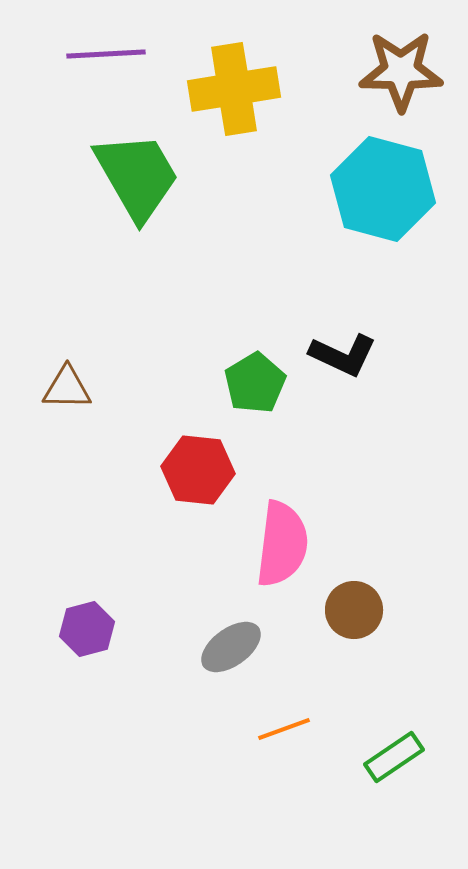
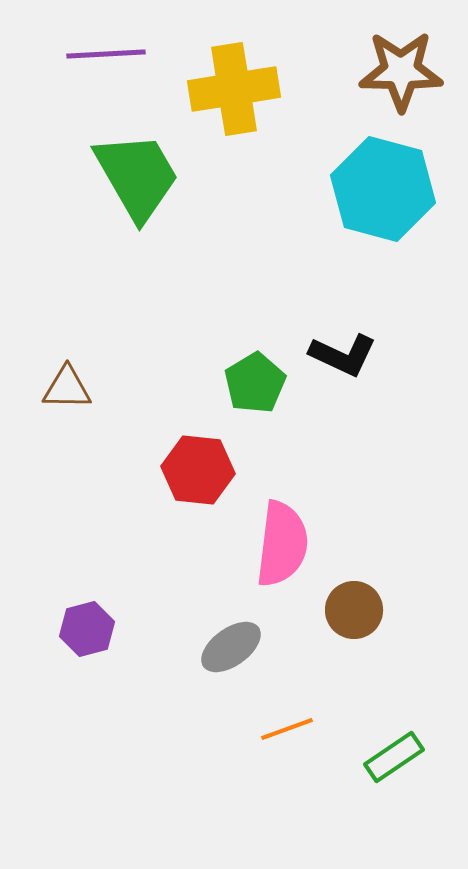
orange line: moved 3 px right
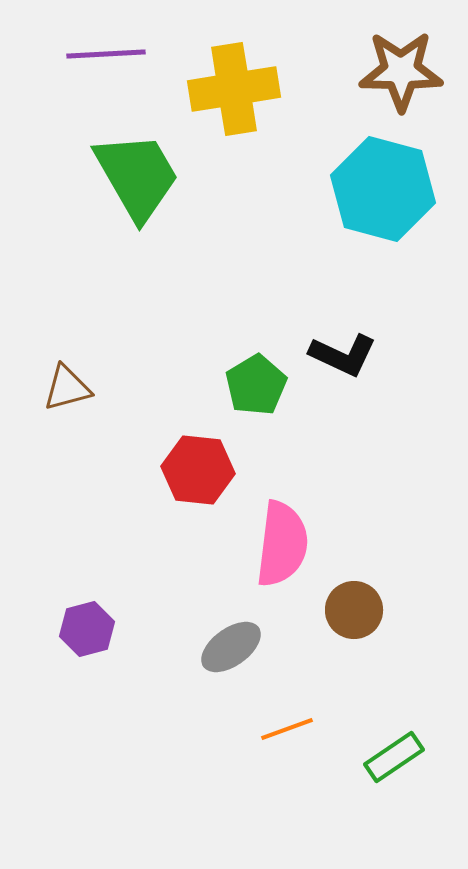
green pentagon: moved 1 px right, 2 px down
brown triangle: rotated 16 degrees counterclockwise
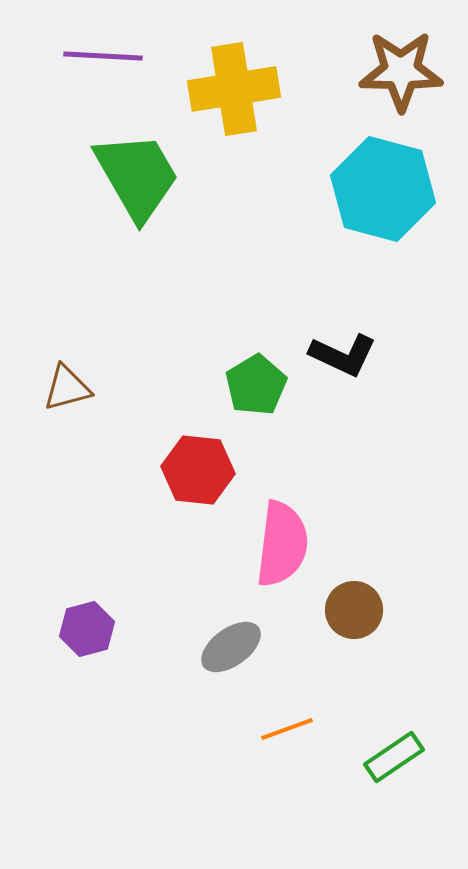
purple line: moved 3 px left, 2 px down; rotated 6 degrees clockwise
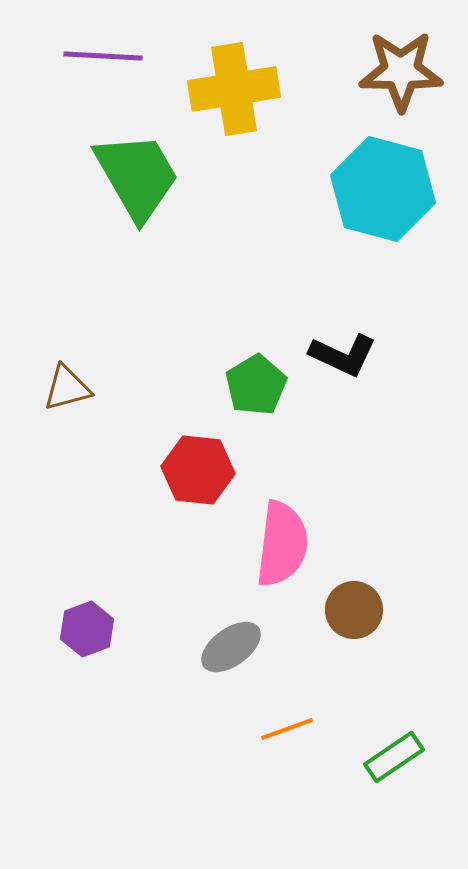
purple hexagon: rotated 6 degrees counterclockwise
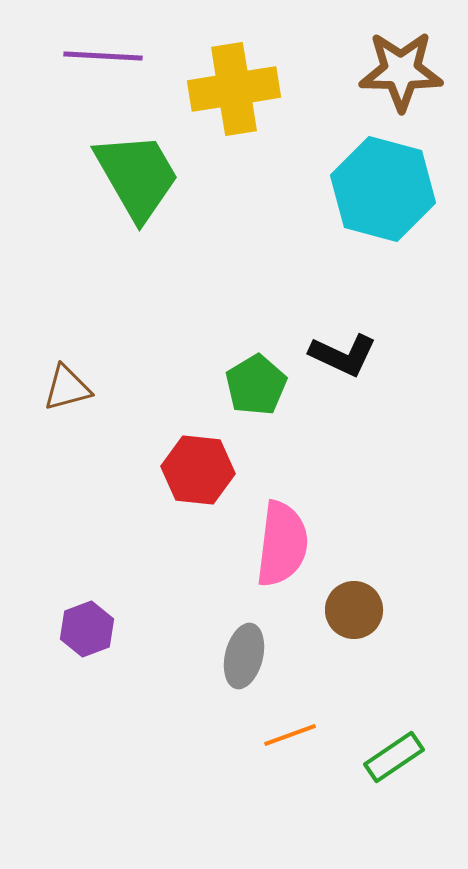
gray ellipse: moved 13 px right, 9 px down; rotated 40 degrees counterclockwise
orange line: moved 3 px right, 6 px down
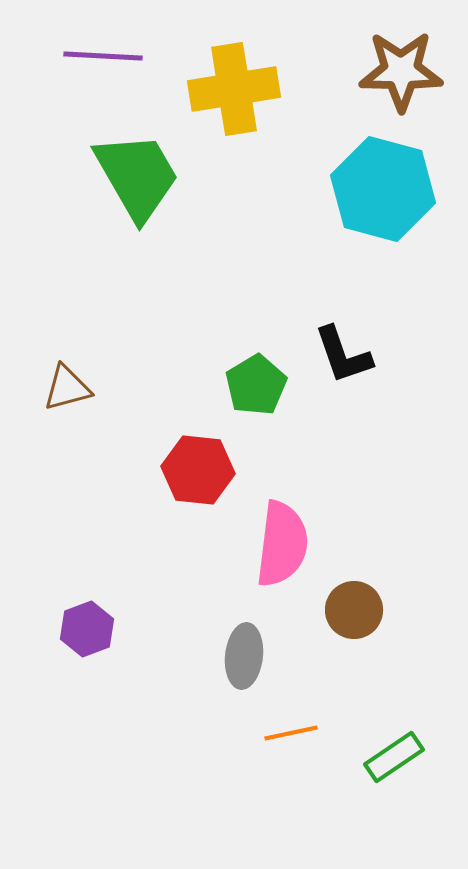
black L-shape: rotated 46 degrees clockwise
gray ellipse: rotated 8 degrees counterclockwise
orange line: moved 1 px right, 2 px up; rotated 8 degrees clockwise
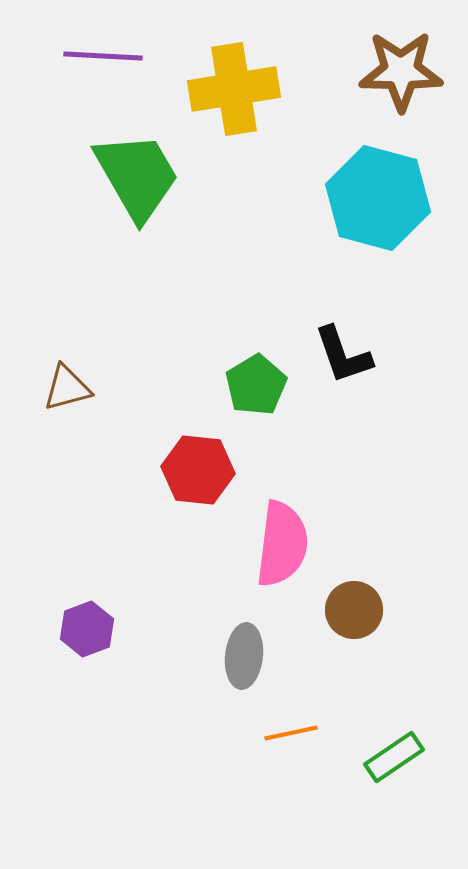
cyan hexagon: moved 5 px left, 9 px down
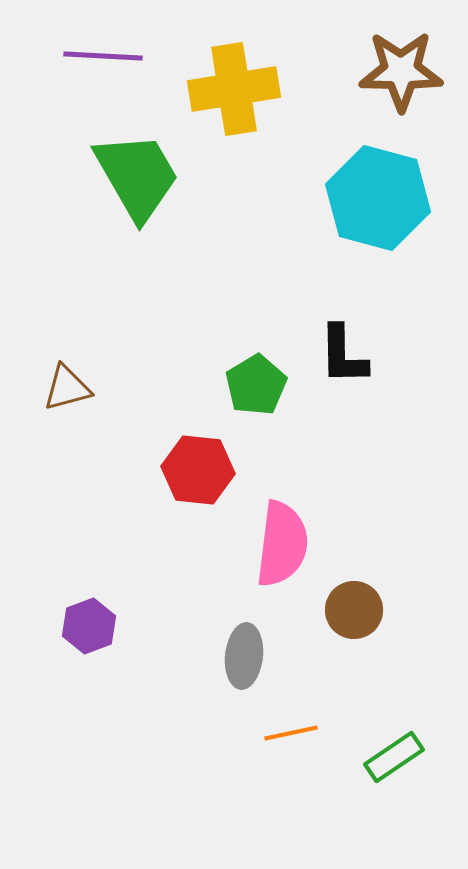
black L-shape: rotated 18 degrees clockwise
purple hexagon: moved 2 px right, 3 px up
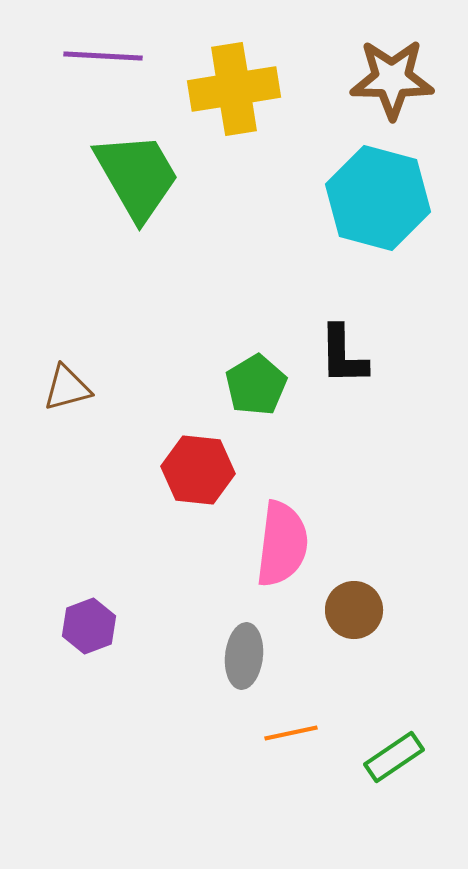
brown star: moved 9 px left, 8 px down
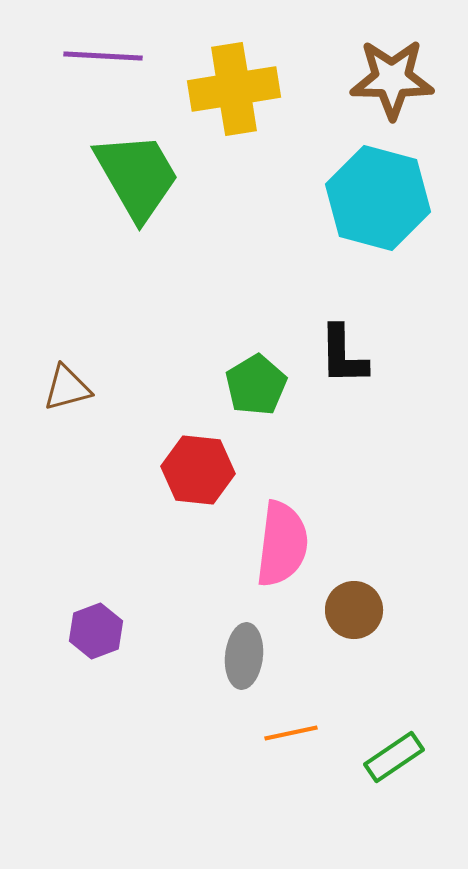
purple hexagon: moved 7 px right, 5 px down
